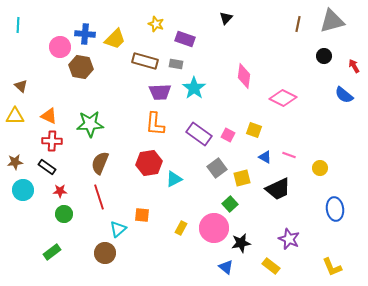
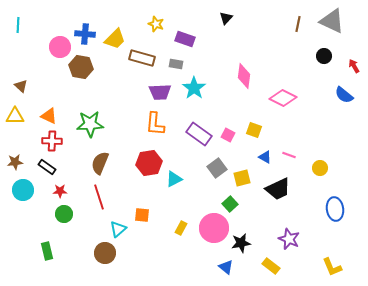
gray triangle at (332, 21): rotated 40 degrees clockwise
brown rectangle at (145, 61): moved 3 px left, 3 px up
green rectangle at (52, 252): moved 5 px left, 1 px up; rotated 66 degrees counterclockwise
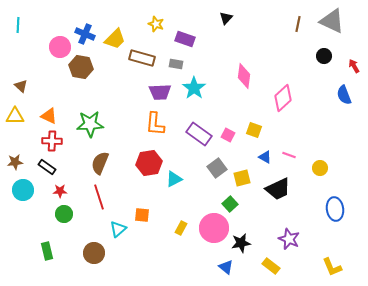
blue cross at (85, 34): rotated 18 degrees clockwise
blue semicircle at (344, 95): rotated 30 degrees clockwise
pink diamond at (283, 98): rotated 68 degrees counterclockwise
brown circle at (105, 253): moved 11 px left
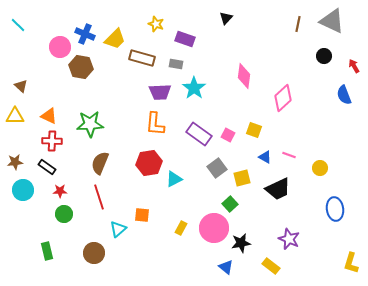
cyan line at (18, 25): rotated 49 degrees counterclockwise
yellow L-shape at (332, 267): moved 19 px right, 4 px up; rotated 40 degrees clockwise
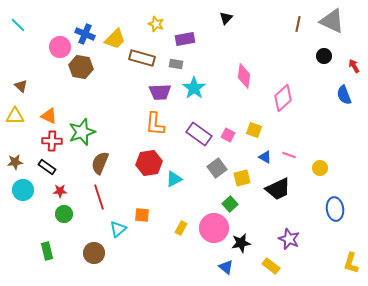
purple rectangle at (185, 39): rotated 30 degrees counterclockwise
green star at (90, 124): moved 8 px left, 8 px down; rotated 16 degrees counterclockwise
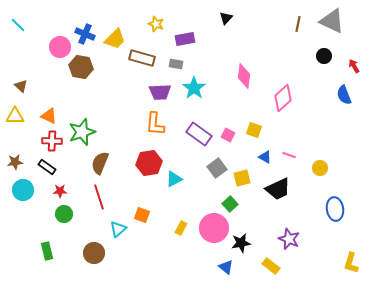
orange square at (142, 215): rotated 14 degrees clockwise
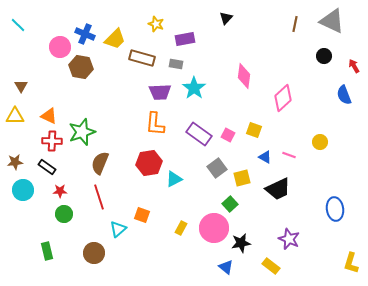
brown line at (298, 24): moved 3 px left
brown triangle at (21, 86): rotated 16 degrees clockwise
yellow circle at (320, 168): moved 26 px up
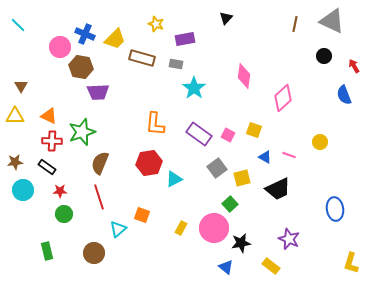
purple trapezoid at (160, 92): moved 62 px left
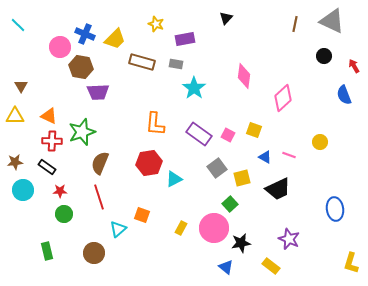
brown rectangle at (142, 58): moved 4 px down
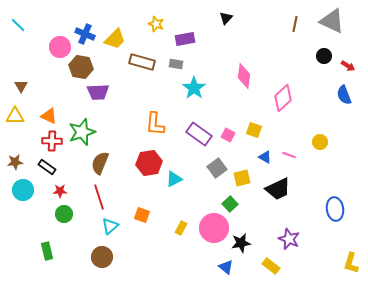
red arrow at (354, 66): moved 6 px left; rotated 152 degrees clockwise
cyan triangle at (118, 229): moved 8 px left, 3 px up
brown circle at (94, 253): moved 8 px right, 4 px down
